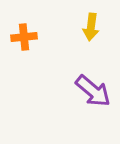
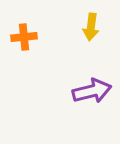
purple arrow: moved 1 px left; rotated 54 degrees counterclockwise
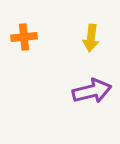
yellow arrow: moved 11 px down
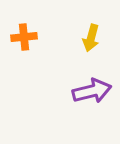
yellow arrow: rotated 8 degrees clockwise
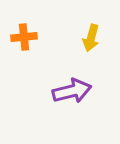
purple arrow: moved 20 px left
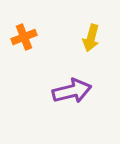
orange cross: rotated 15 degrees counterclockwise
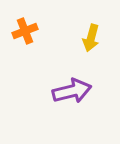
orange cross: moved 1 px right, 6 px up
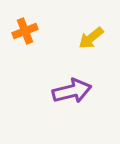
yellow arrow: rotated 36 degrees clockwise
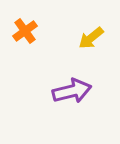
orange cross: rotated 15 degrees counterclockwise
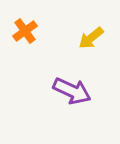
purple arrow: rotated 39 degrees clockwise
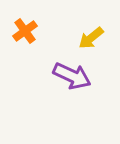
purple arrow: moved 15 px up
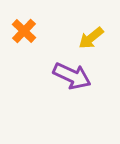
orange cross: moved 1 px left; rotated 10 degrees counterclockwise
